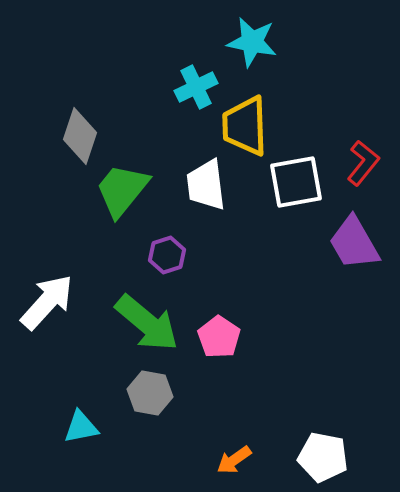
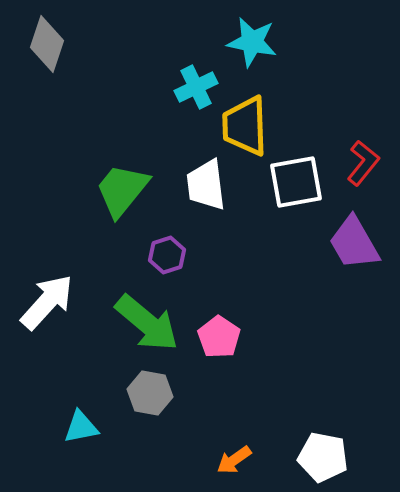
gray diamond: moved 33 px left, 92 px up
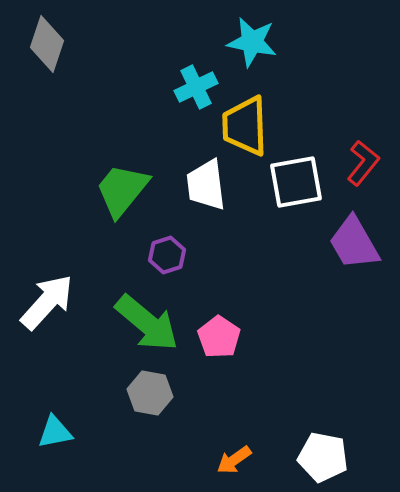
cyan triangle: moved 26 px left, 5 px down
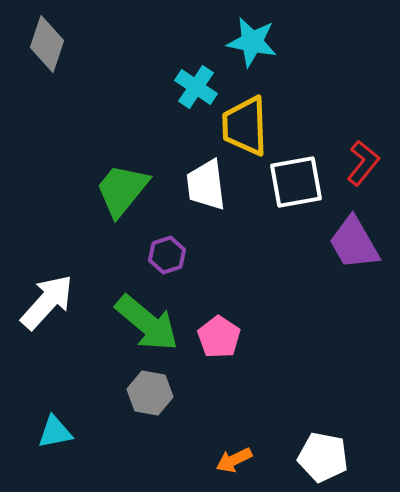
cyan cross: rotated 30 degrees counterclockwise
orange arrow: rotated 9 degrees clockwise
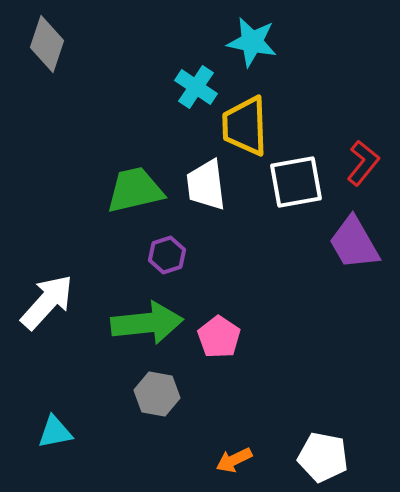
green trapezoid: moved 13 px right; rotated 38 degrees clockwise
green arrow: rotated 46 degrees counterclockwise
gray hexagon: moved 7 px right, 1 px down
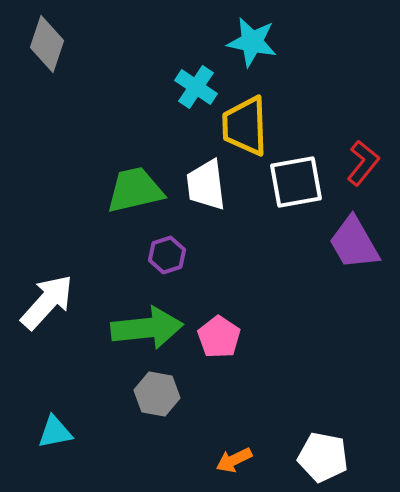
green arrow: moved 5 px down
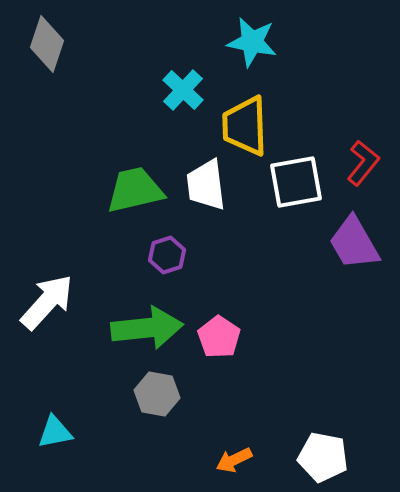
cyan cross: moved 13 px left, 3 px down; rotated 9 degrees clockwise
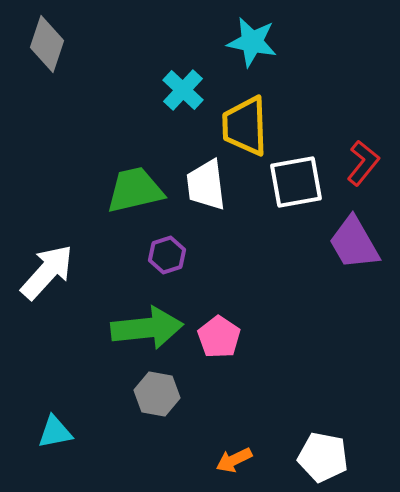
white arrow: moved 30 px up
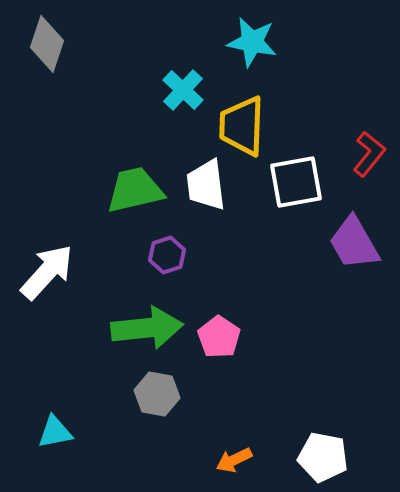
yellow trapezoid: moved 3 px left; rotated 4 degrees clockwise
red L-shape: moved 6 px right, 9 px up
